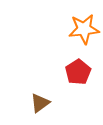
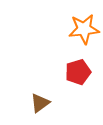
red pentagon: rotated 15 degrees clockwise
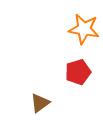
orange star: rotated 16 degrees clockwise
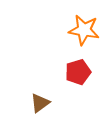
orange star: moved 1 px down
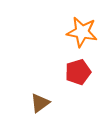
orange star: moved 2 px left, 2 px down
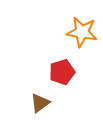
red pentagon: moved 16 px left
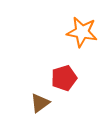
red pentagon: moved 2 px right, 6 px down
